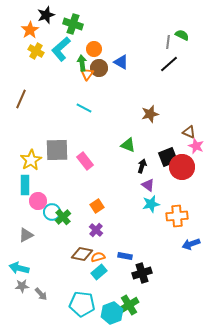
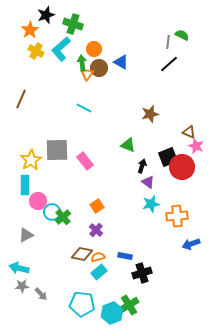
purple triangle at (148, 185): moved 3 px up
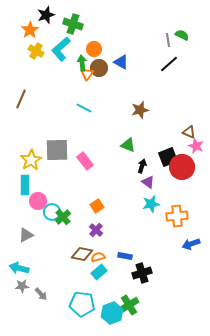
gray line at (168, 42): moved 2 px up; rotated 16 degrees counterclockwise
brown star at (150, 114): moved 10 px left, 4 px up
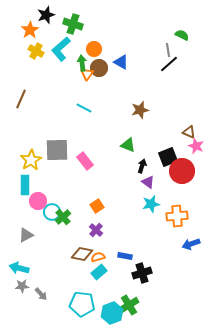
gray line at (168, 40): moved 10 px down
red circle at (182, 167): moved 4 px down
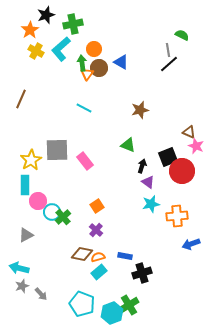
green cross at (73, 24): rotated 30 degrees counterclockwise
gray star at (22, 286): rotated 16 degrees counterclockwise
cyan pentagon at (82, 304): rotated 15 degrees clockwise
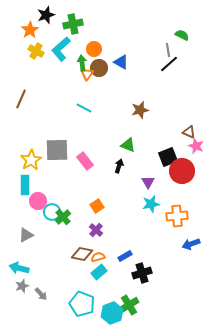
black arrow at (142, 166): moved 23 px left
purple triangle at (148, 182): rotated 24 degrees clockwise
blue rectangle at (125, 256): rotated 40 degrees counterclockwise
